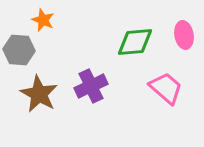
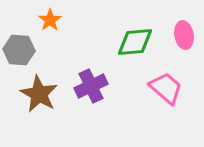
orange star: moved 7 px right; rotated 15 degrees clockwise
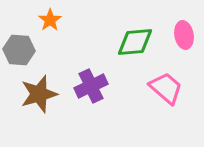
brown star: rotated 27 degrees clockwise
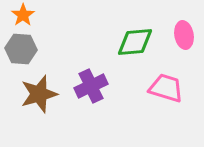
orange star: moved 27 px left, 5 px up
gray hexagon: moved 2 px right, 1 px up
pink trapezoid: rotated 24 degrees counterclockwise
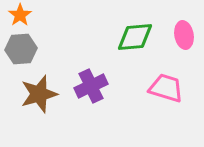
orange star: moved 3 px left
green diamond: moved 5 px up
gray hexagon: rotated 8 degrees counterclockwise
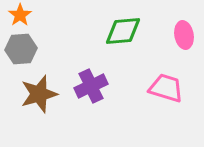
green diamond: moved 12 px left, 6 px up
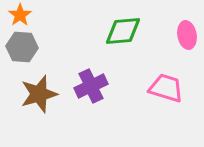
pink ellipse: moved 3 px right
gray hexagon: moved 1 px right, 2 px up; rotated 8 degrees clockwise
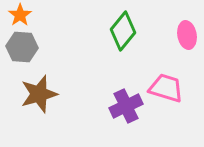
green diamond: rotated 45 degrees counterclockwise
purple cross: moved 35 px right, 20 px down
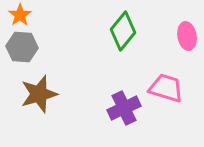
pink ellipse: moved 1 px down
purple cross: moved 2 px left, 2 px down
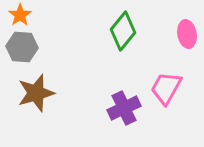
pink ellipse: moved 2 px up
pink trapezoid: rotated 78 degrees counterclockwise
brown star: moved 3 px left, 1 px up
